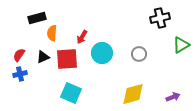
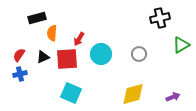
red arrow: moved 3 px left, 2 px down
cyan circle: moved 1 px left, 1 px down
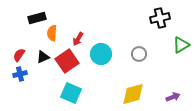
red arrow: moved 1 px left
red square: moved 2 px down; rotated 30 degrees counterclockwise
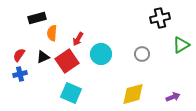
gray circle: moved 3 px right
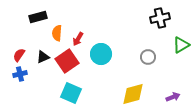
black rectangle: moved 1 px right, 1 px up
orange semicircle: moved 5 px right
gray circle: moved 6 px right, 3 px down
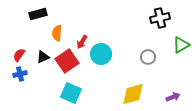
black rectangle: moved 3 px up
red arrow: moved 4 px right, 3 px down
